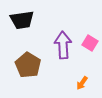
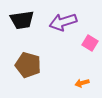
purple arrow: moved 23 px up; rotated 104 degrees counterclockwise
brown pentagon: rotated 15 degrees counterclockwise
orange arrow: rotated 40 degrees clockwise
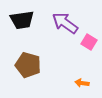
purple arrow: moved 2 px right, 1 px down; rotated 52 degrees clockwise
pink square: moved 1 px left, 1 px up
orange arrow: rotated 24 degrees clockwise
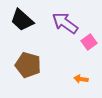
black trapezoid: rotated 50 degrees clockwise
pink square: rotated 21 degrees clockwise
orange arrow: moved 1 px left, 4 px up
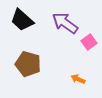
brown pentagon: moved 1 px up
orange arrow: moved 3 px left; rotated 16 degrees clockwise
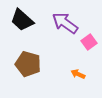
orange arrow: moved 5 px up
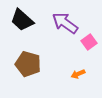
orange arrow: rotated 48 degrees counterclockwise
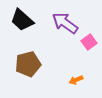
brown pentagon: rotated 30 degrees counterclockwise
orange arrow: moved 2 px left, 6 px down
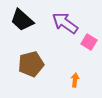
pink square: rotated 21 degrees counterclockwise
brown pentagon: moved 3 px right
orange arrow: moved 1 px left; rotated 120 degrees clockwise
